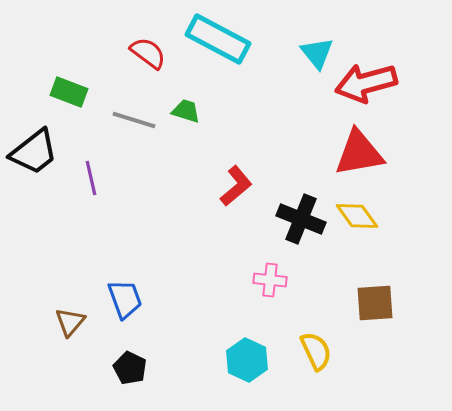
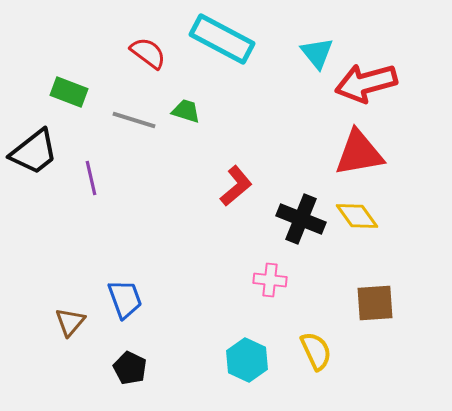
cyan rectangle: moved 4 px right
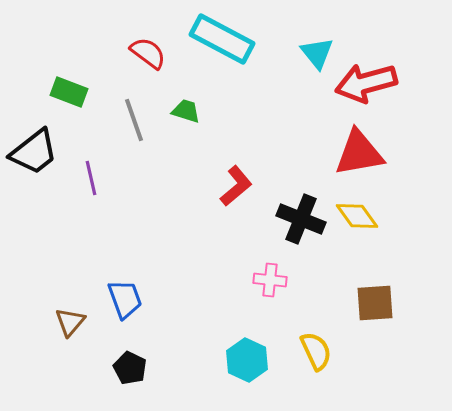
gray line: rotated 54 degrees clockwise
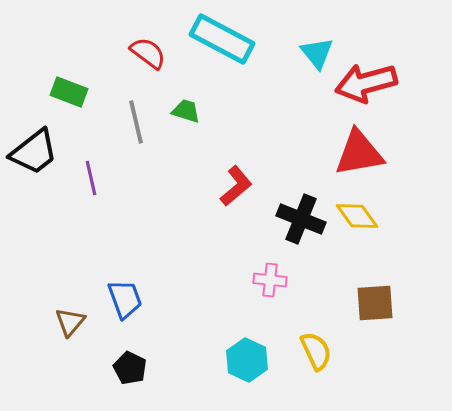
gray line: moved 2 px right, 2 px down; rotated 6 degrees clockwise
